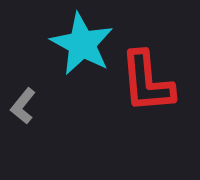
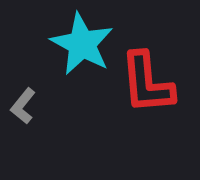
red L-shape: moved 1 px down
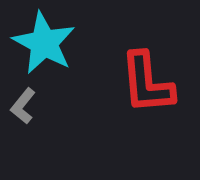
cyan star: moved 38 px left, 1 px up
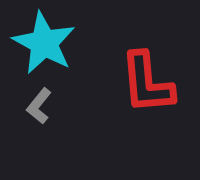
gray L-shape: moved 16 px right
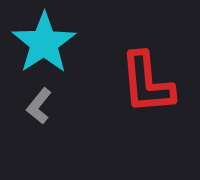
cyan star: rotated 10 degrees clockwise
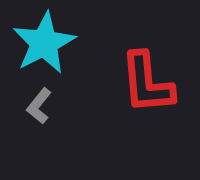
cyan star: rotated 6 degrees clockwise
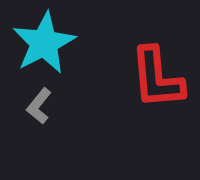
red L-shape: moved 10 px right, 5 px up
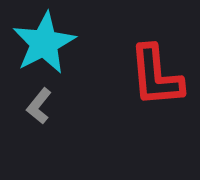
red L-shape: moved 1 px left, 2 px up
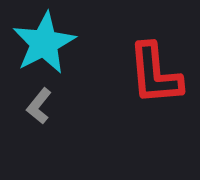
red L-shape: moved 1 px left, 2 px up
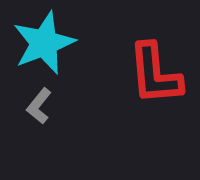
cyan star: rotated 6 degrees clockwise
